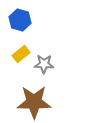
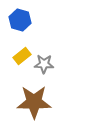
yellow rectangle: moved 1 px right, 2 px down
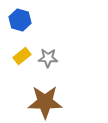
gray star: moved 4 px right, 6 px up
brown star: moved 11 px right
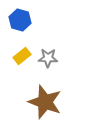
brown star: rotated 20 degrees clockwise
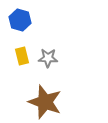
yellow rectangle: rotated 66 degrees counterclockwise
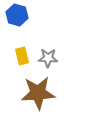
blue hexagon: moved 3 px left, 5 px up
brown star: moved 7 px left, 9 px up; rotated 24 degrees counterclockwise
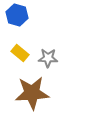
yellow rectangle: moved 2 px left, 3 px up; rotated 36 degrees counterclockwise
brown star: moved 6 px left
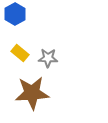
blue hexagon: moved 2 px left, 1 px up; rotated 15 degrees clockwise
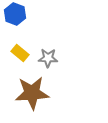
blue hexagon: rotated 10 degrees counterclockwise
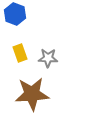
yellow rectangle: rotated 30 degrees clockwise
brown star: moved 1 px down
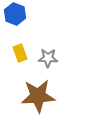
brown star: moved 6 px right, 2 px down
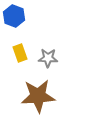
blue hexagon: moved 1 px left, 2 px down
